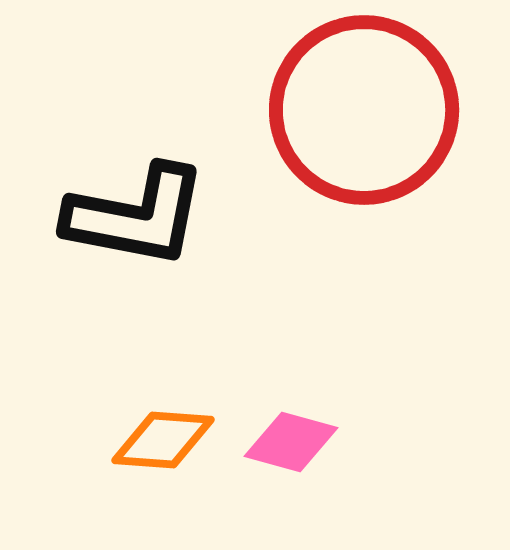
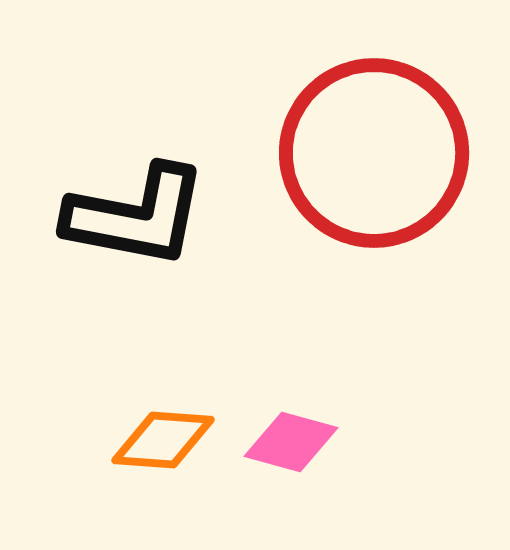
red circle: moved 10 px right, 43 px down
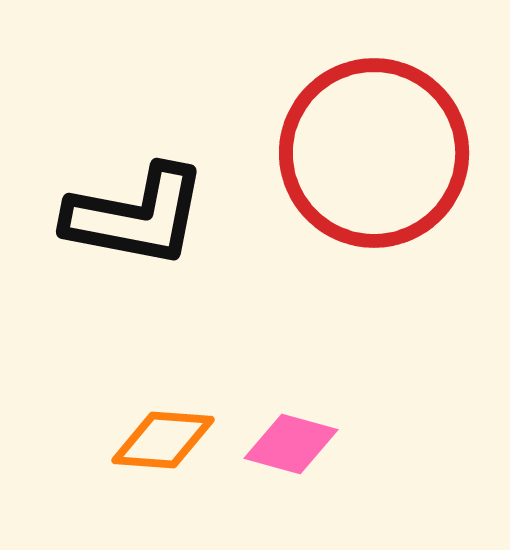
pink diamond: moved 2 px down
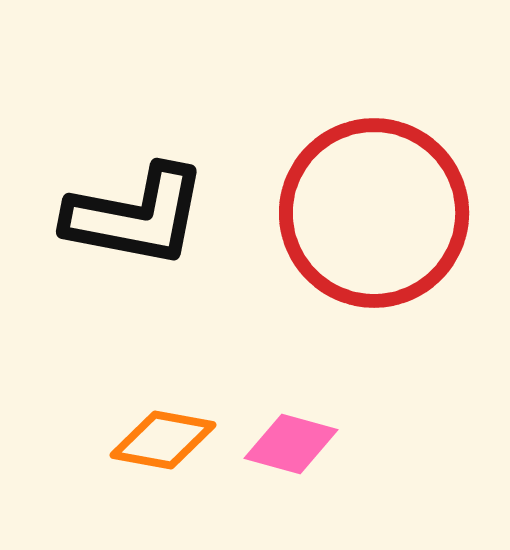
red circle: moved 60 px down
orange diamond: rotated 6 degrees clockwise
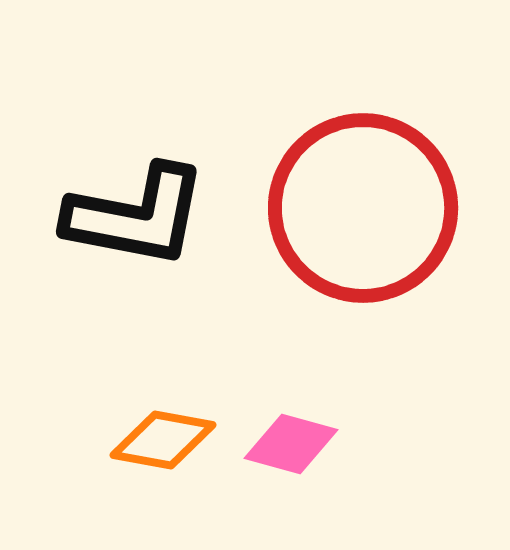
red circle: moved 11 px left, 5 px up
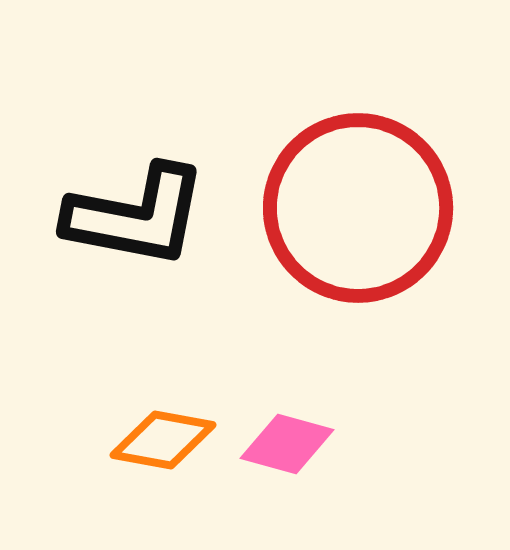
red circle: moved 5 px left
pink diamond: moved 4 px left
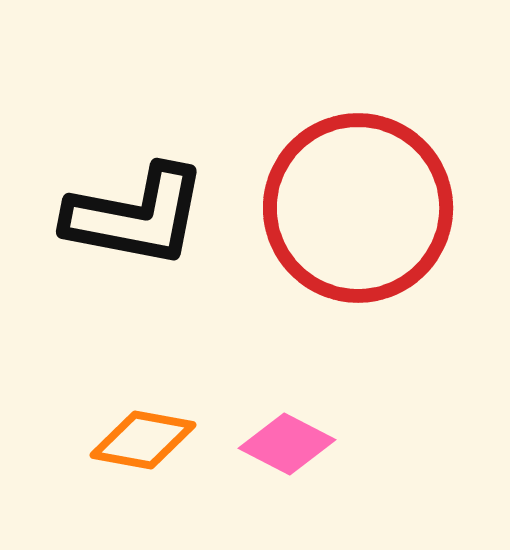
orange diamond: moved 20 px left
pink diamond: rotated 12 degrees clockwise
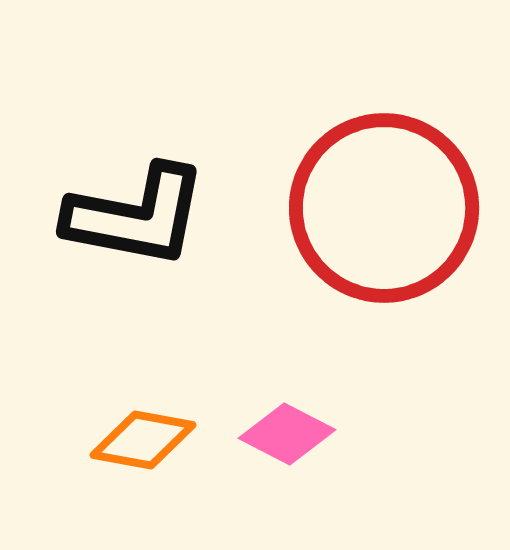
red circle: moved 26 px right
pink diamond: moved 10 px up
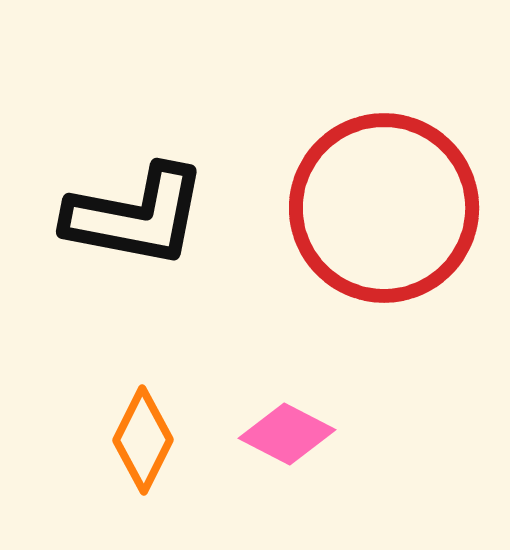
orange diamond: rotated 74 degrees counterclockwise
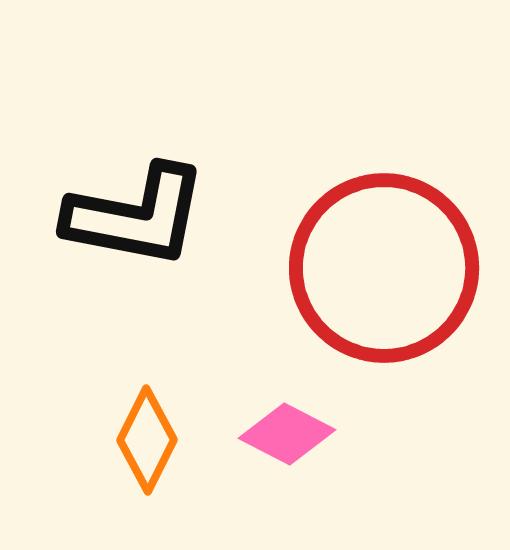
red circle: moved 60 px down
orange diamond: moved 4 px right
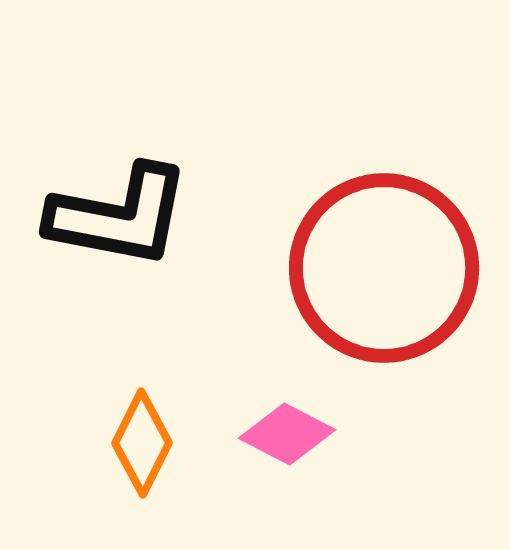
black L-shape: moved 17 px left
orange diamond: moved 5 px left, 3 px down
